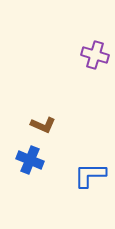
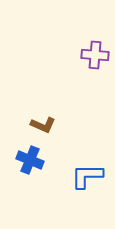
purple cross: rotated 12 degrees counterclockwise
blue L-shape: moved 3 px left, 1 px down
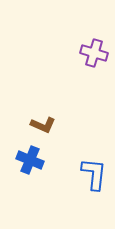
purple cross: moved 1 px left, 2 px up; rotated 12 degrees clockwise
blue L-shape: moved 7 px right, 2 px up; rotated 96 degrees clockwise
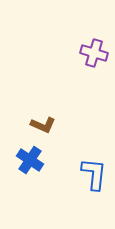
blue cross: rotated 12 degrees clockwise
